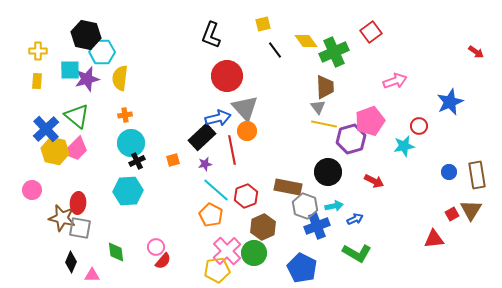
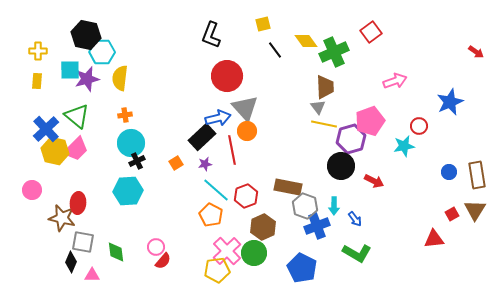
orange square at (173, 160): moved 3 px right, 3 px down; rotated 16 degrees counterclockwise
black circle at (328, 172): moved 13 px right, 6 px up
cyan arrow at (334, 206): rotated 102 degrees clockwise
brown triangle at (471, 210): moved 4 px right
blue arrow at (355, 219): rotated 77 degrees clockwise
gray square at (80, 228): moved 3 px right, 14 px down
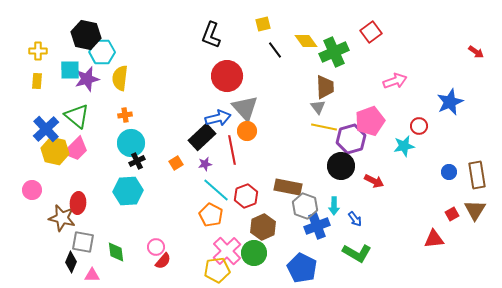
yellow line at (324, 124): moved 3 px down
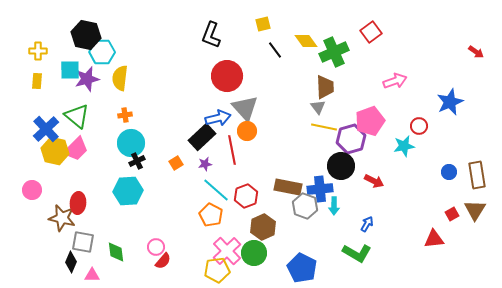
blue arrow at (355, 219): moved 12 px right, 5 px down; rotated 112 degrees counterclockwise
blue cross at (317, 226): moved 3 px right, 37 px up; rotated 15 degrees clockwise
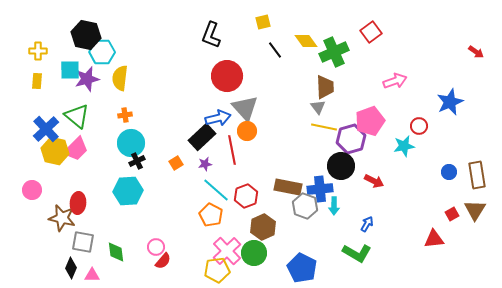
yellow square at (263, 24): moved 2 px up
black diamond at (71, 262): moved 6 px down
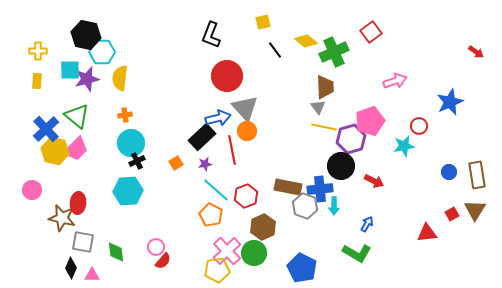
yellow diamond at (306, 41): rotated 15 degrees counterclockwise
red triangle at (434, 239): moved 7 px left, 6 px up
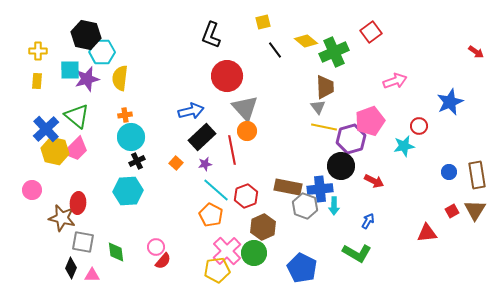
blue arrow at (218, 118): moved 27 px left, 7 px up
cyan circle at (131, 143): moved 6 px up
orange square at (176, 163): rotated 16 degrees counterclockwise
red square at (452, 214): moved 3 px up
blue arrow at (367, 224): moved 1 px right, 3 px up
